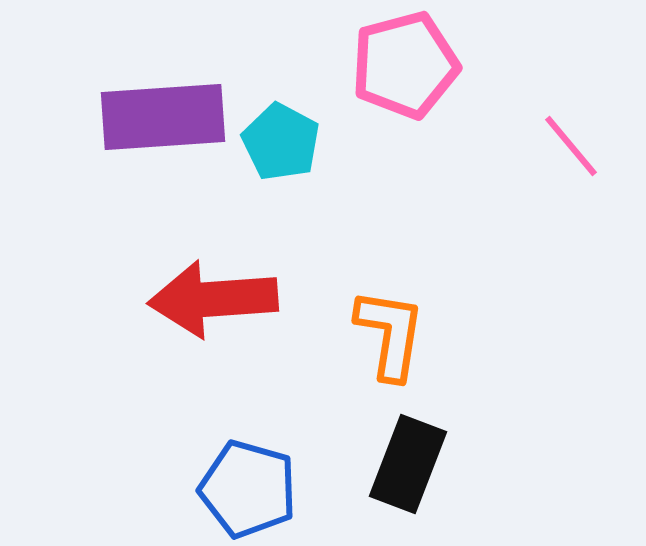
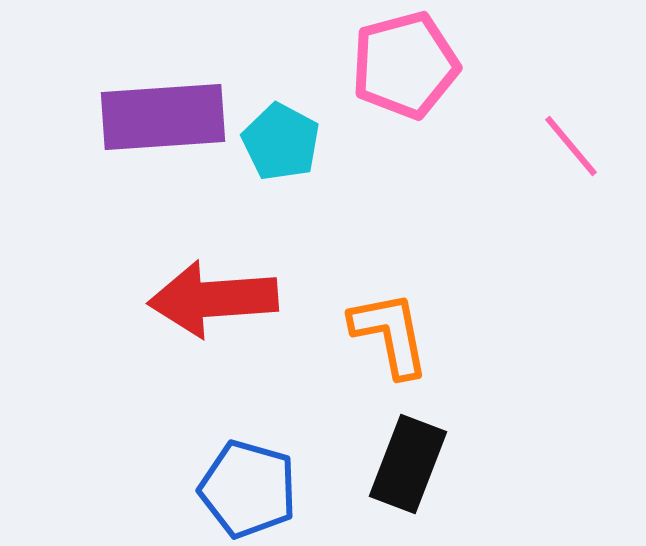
orange L-shape: rotated 20 degrees counterclockwise
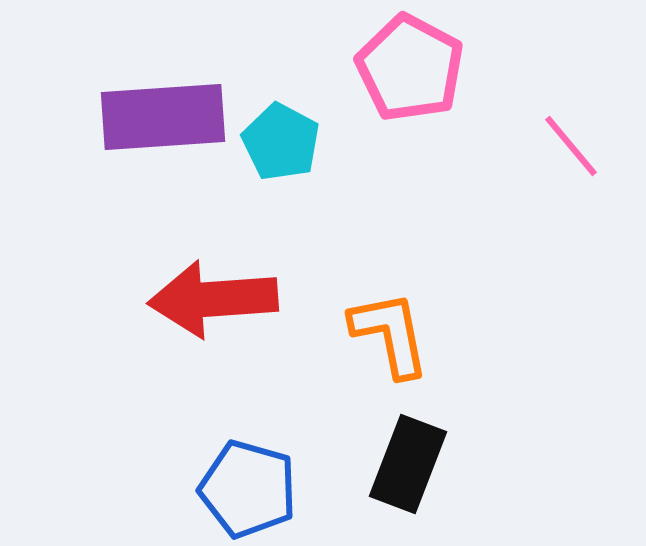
pink pentagon: moved 5 px right, 3 px down; rotated 29 degrees counterclockwise
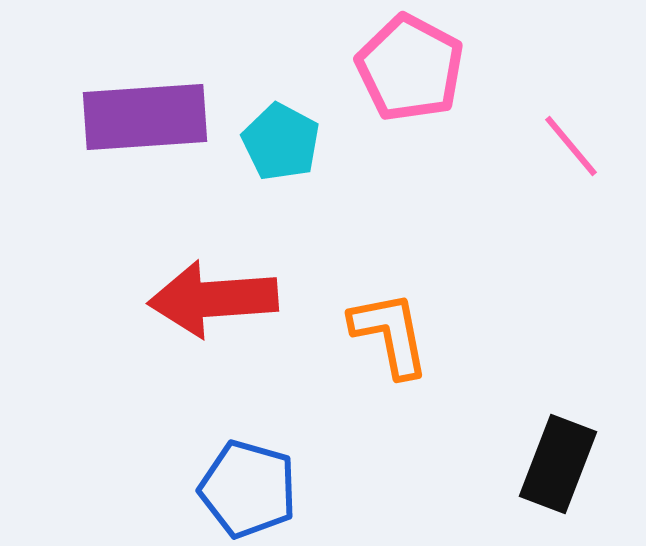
purple rectangle: moved 18 px left
black rectangle: moved 150 px right
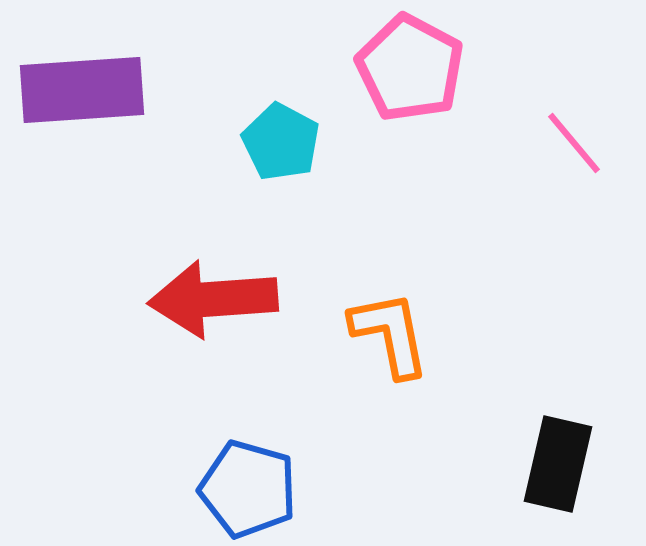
purple rectangle: moved 63 px left, 27 px up
pink line: moved 3 px right, 3 px up
black rectangle: rotated 8 degrees counterclockwise
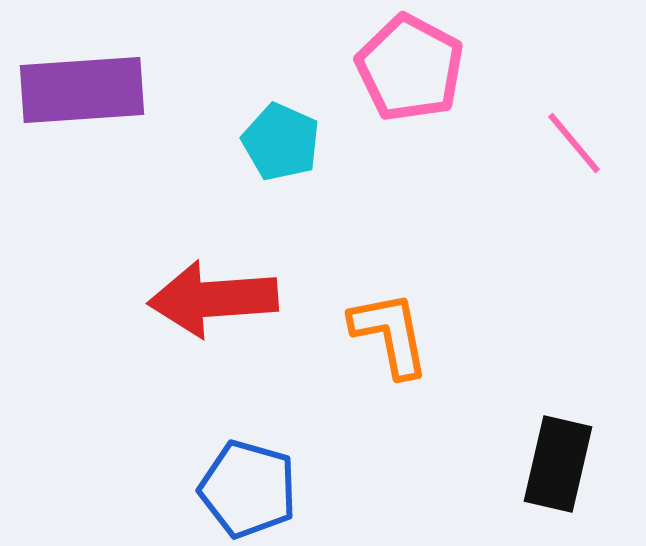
cyan pentagon: rotated 4 degrees counterclockwise
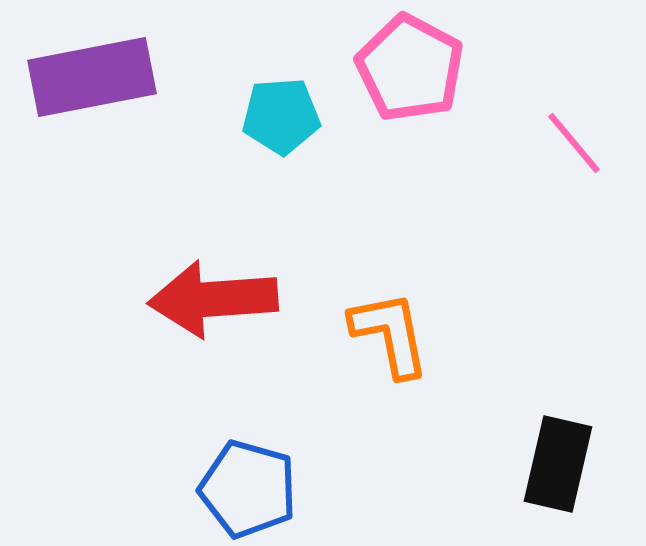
purple rectangle: moved 10 px right, 13 px up; rotated 7 degrees counterclockwise
cyan pentagon: moved 26 px up; rotated 28 degrees counterclockwise
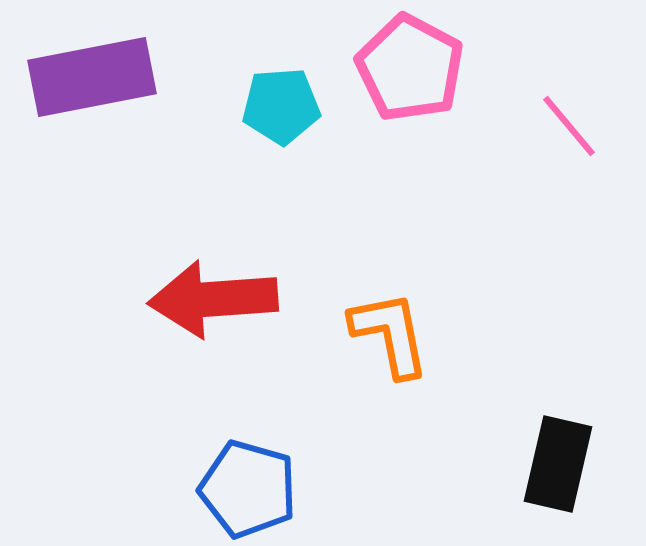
cyan pentagon: moved 10 px up
pink line: moved 5 px left, 17 px up
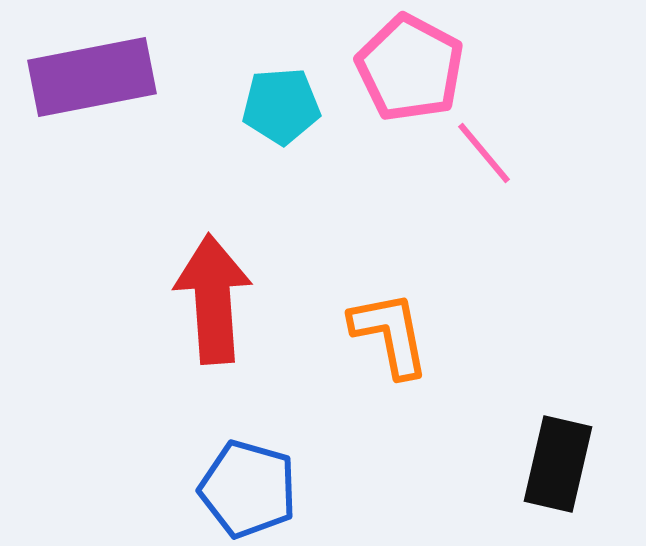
pink line: moved 85 px left, 27 px down
red arrow: rotated 90 degrees clockwise
